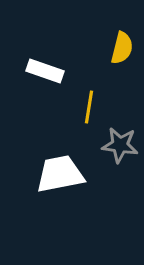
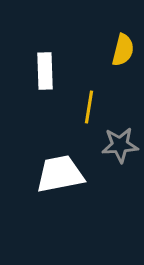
yellow semicircle: moved 1 px right, 2 px down
white rectangle: rotated 69 degrees clockwise
gray star: rotated 12 degrees counterclockwise
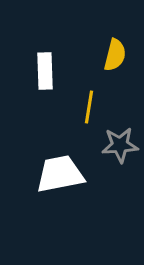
yellow semicircle: moved 8 px left, 5 px down
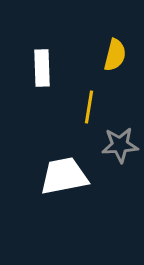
white rectangle: moved 3 px left, 3 px up
white trapezoid: moved 4 px right, 2 px down
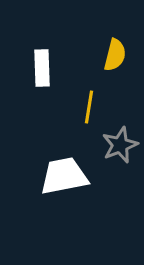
gray star: rotated 18 degrees counterclockwise
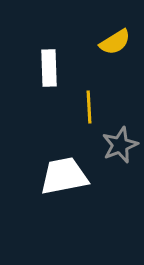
yellow semicircle: moved 13 px up; rotated 44 degrees clockwise
white rectangle: moved 7 px right
yellow line: rotated 12 degrees counterclockwise
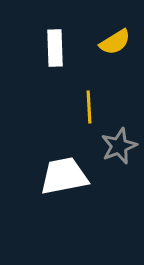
white rectangle: moved 6 px right, 20 px up
gray star: moved 1 px left, 1 px down
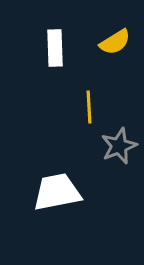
white trapezoid: moved 7 px left, 16 px down
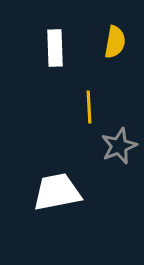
yellow semicircle: rotated 48 degrees counterclockwise
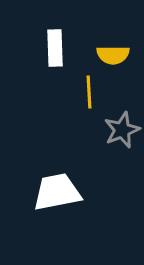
yellow semicircle: moved 2 px left, 13 px down; rotated 80 degrees clockwise
yellow line: moved 15 px up
gray star: moved 3 px right, 16 px up
